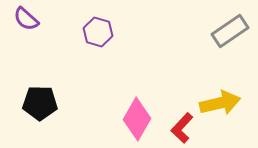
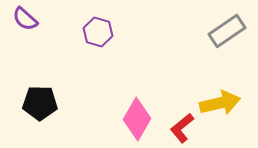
purple semicircle: moved 1 px left
gray rectangle: moved 3 px left
red L-shape: rotated 8 degrees clockwise
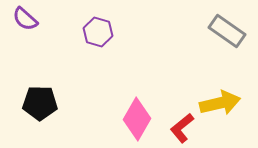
gray rectangle: rotated 69 degrees clockwise
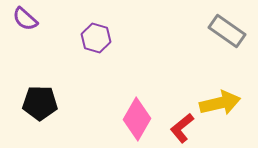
purple hexagon: moved 2 px left, 6 px down
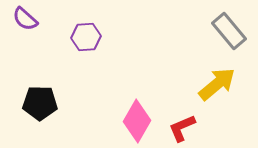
gray rectangle: moved 2 px right; rotated 15 degrees clockwise
purple hexagon: moved 10 px left, 1 px up; rotated 20 degrees counterclockwise
yellow arrow: moved 3 px left, 19 px up; rotated 27 degrees counterclockwise
pink diamond: moved 2 px down
red L-shape: rotated 16 degrees clockwise
